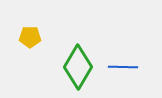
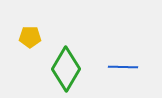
green diamond: moved 12 px left, 2 px down
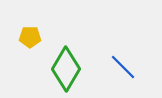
blue line: rotated 44 degrees clockwise
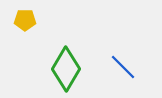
yellow pentagon: moved 5 px left, 17 px up
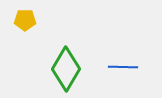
blue line: rotated 44 degrees counterclockwise
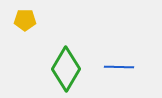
blue line: moved 4 px left
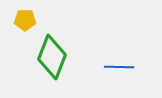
green diamond: moved 14 px left, 12 px up; rotated 9 degrees counterclockwise
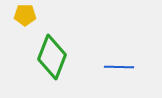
yellow pentagon: moved 5 px up
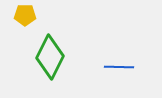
green diamond: moved 2 px left; rotated 6 degrees clockwise
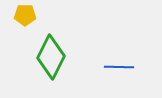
green diamond: moved 1 px right
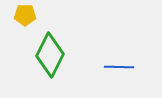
green diamond: moved 1 px left, 2 px up
